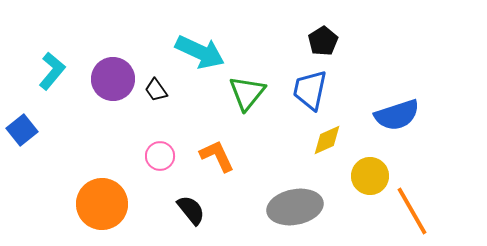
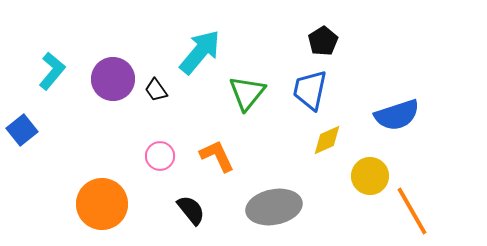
cyan arrow: rotated 75 degrees counterclockwise
gray ellipse: moved 21 px left
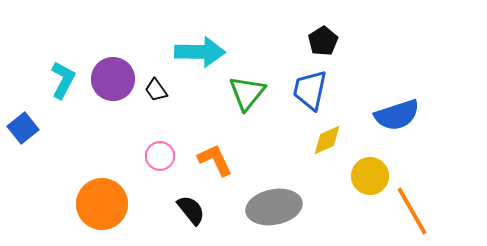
cyan arrow: rotated 51 degrees clockwise
cyan L-shape: moved 11 px right, 9 px down; rotated 12 degrees counterclockwise
blue square: moved 1 px right, 2 px up
orange L-shape: moved 2 px left, 4 px down
